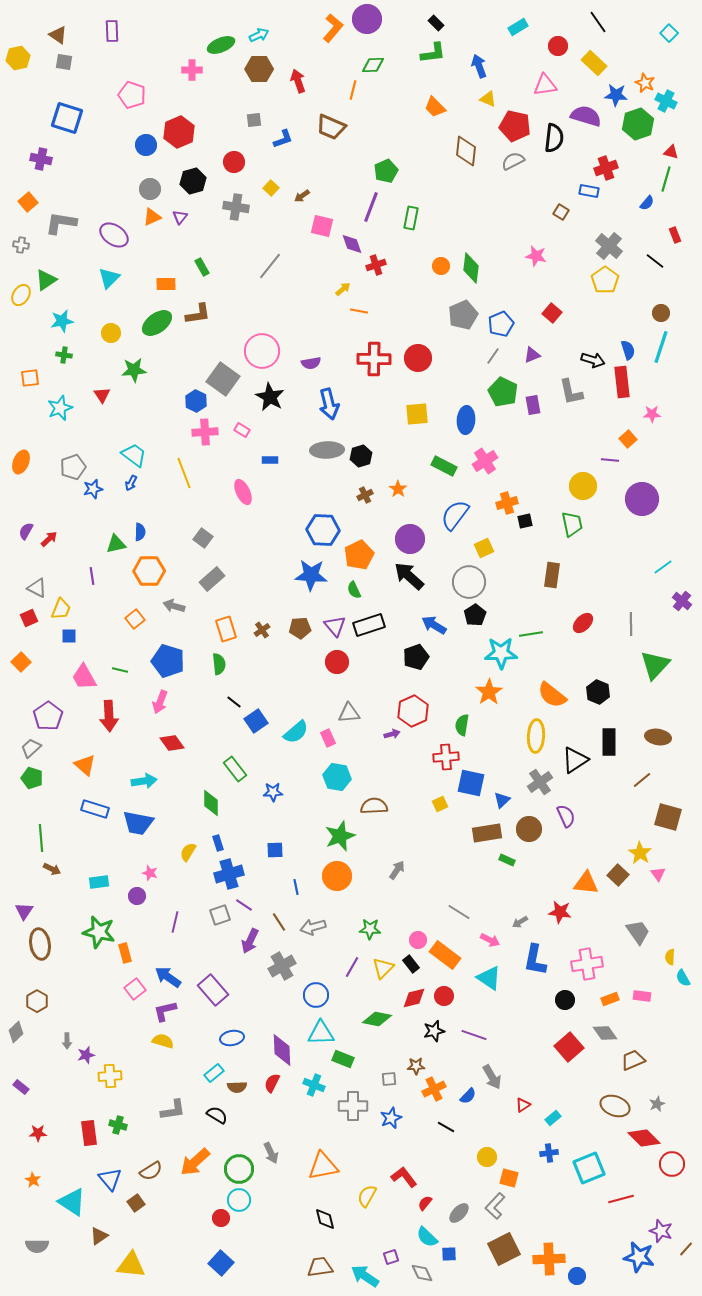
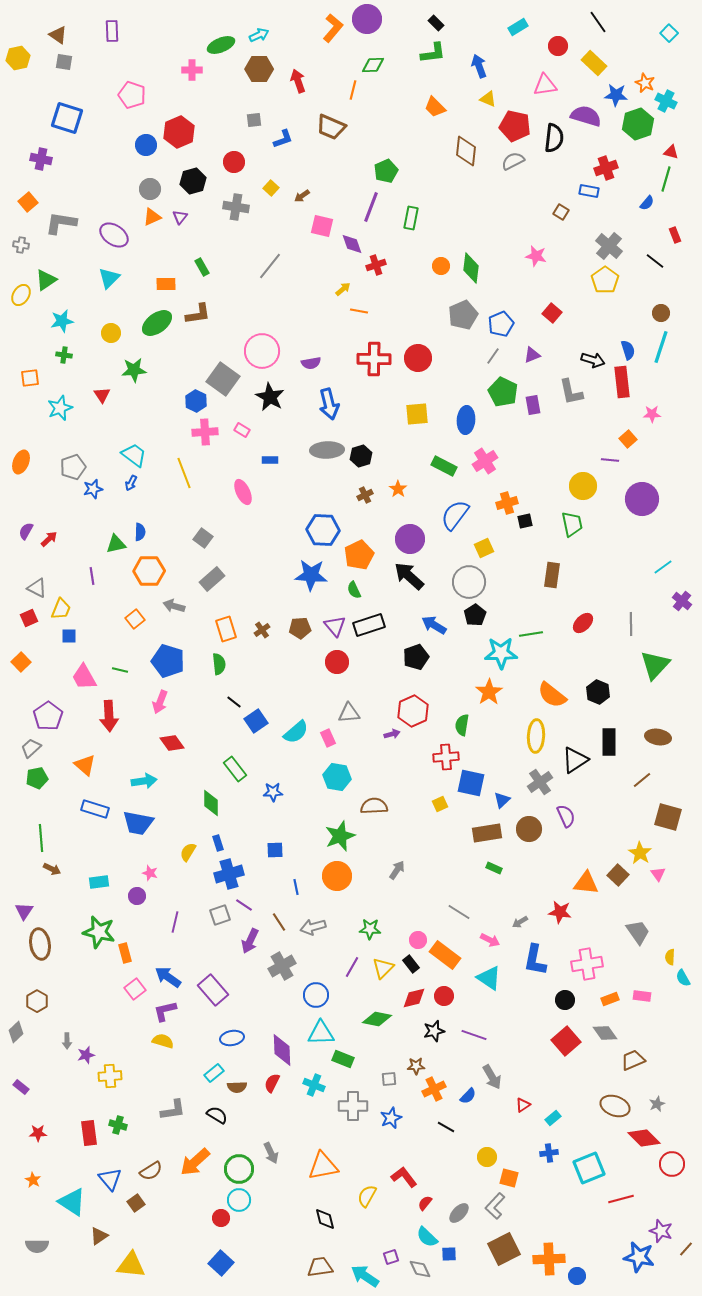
green pentagon at (32, 778): moved 5 px right; rotated 30 degrees counterclockwise
green rectangle at (507, 860): moved 13 px left, 8 px down
red square at (569, 1047): moved 3 px left, 6 px up
gray diamond at (422, 1273): moved 2 px left, 4 px up
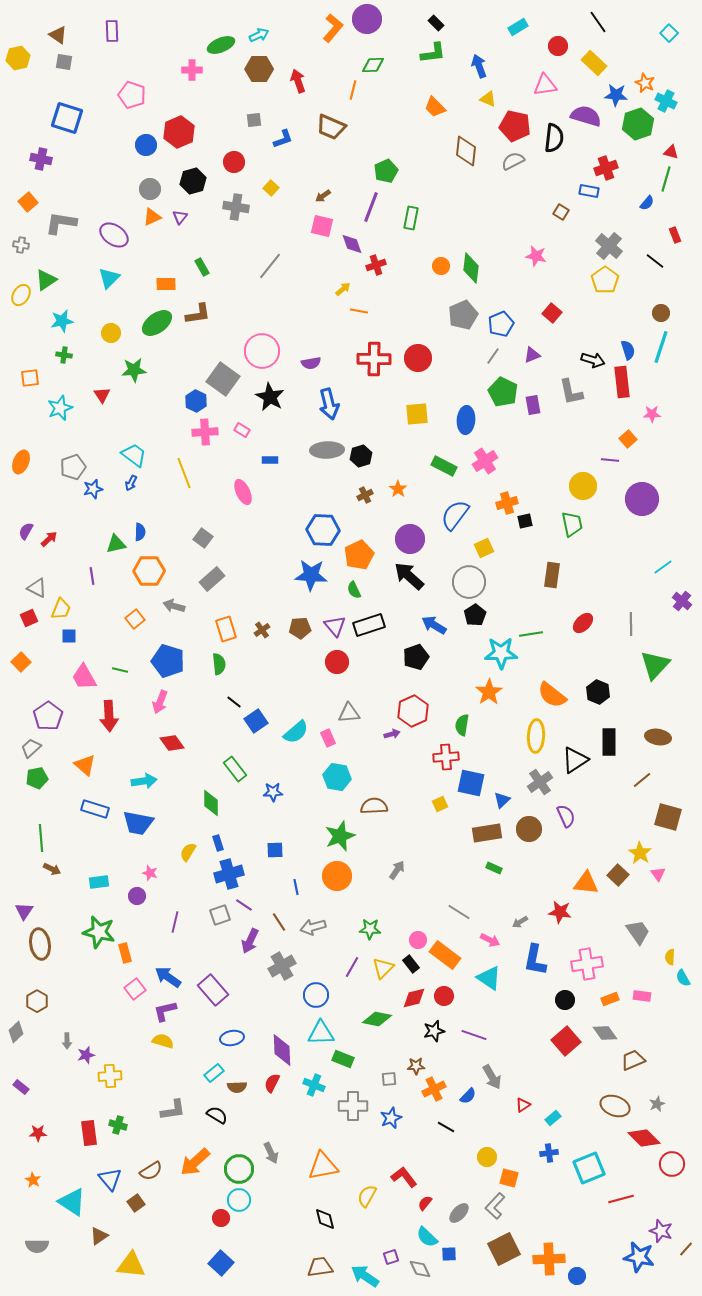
brown arrow at (302, 196): moved 21 px right
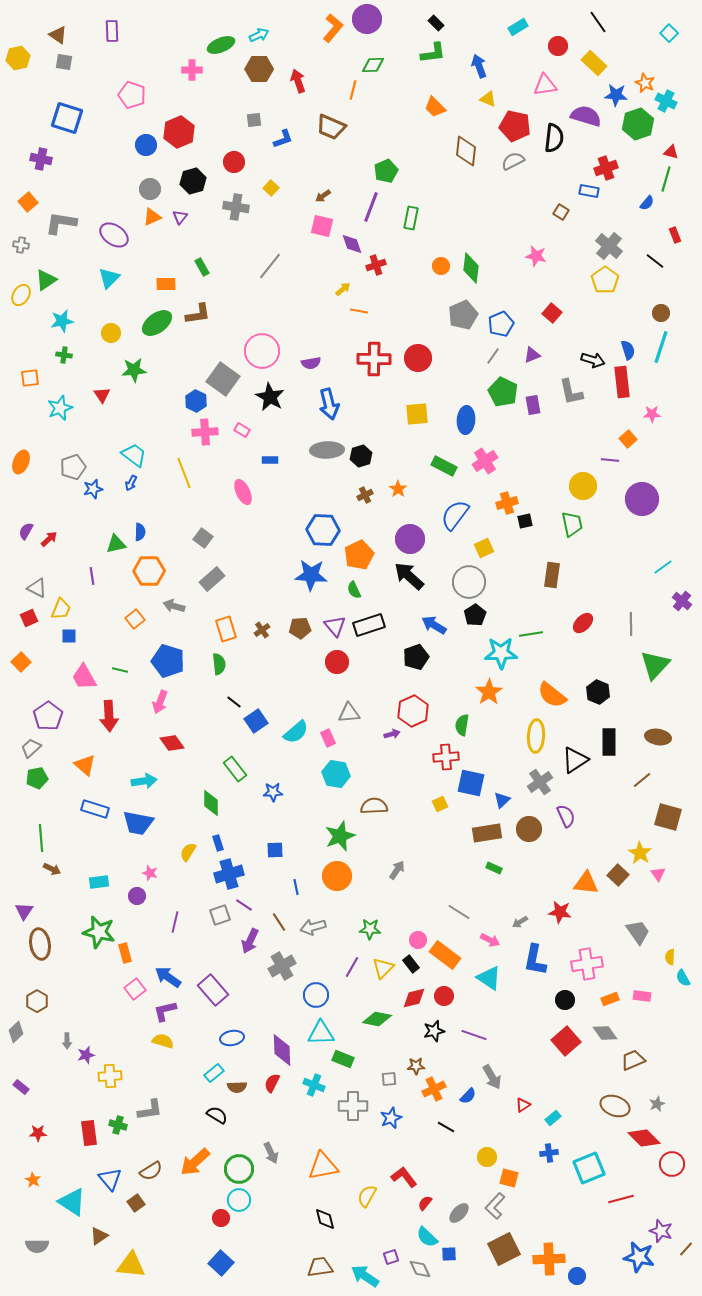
cyan hexagon at (337, 777): moved 1 px left, 3 px up
gray L-shape at (173, 1110): moved 23 px left
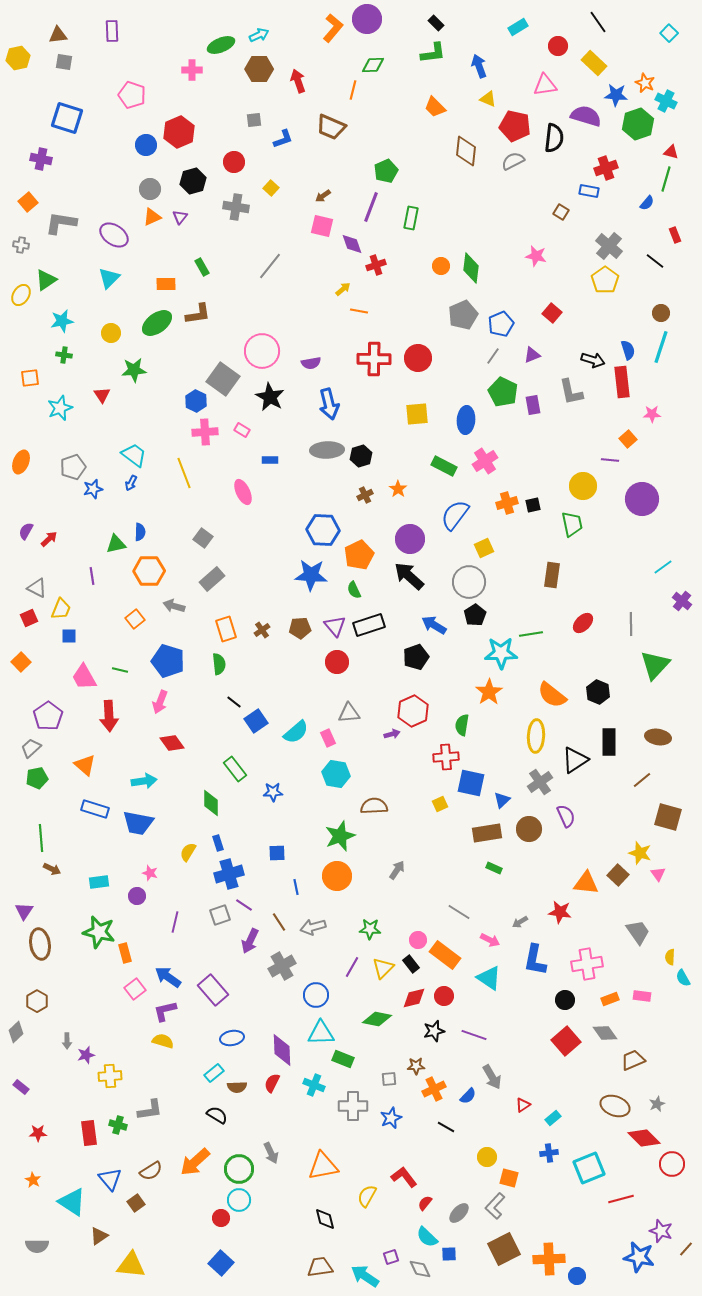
brown triangle at (58, 35): rotated 42 degrees counterclockwise
black square at (525, 521): moved 8 px right, 16 px up
blue square at (275, 850): moved 2 px right, 3 px down
yellow star at (640, 853): rotated 15 degrees counterclockwise
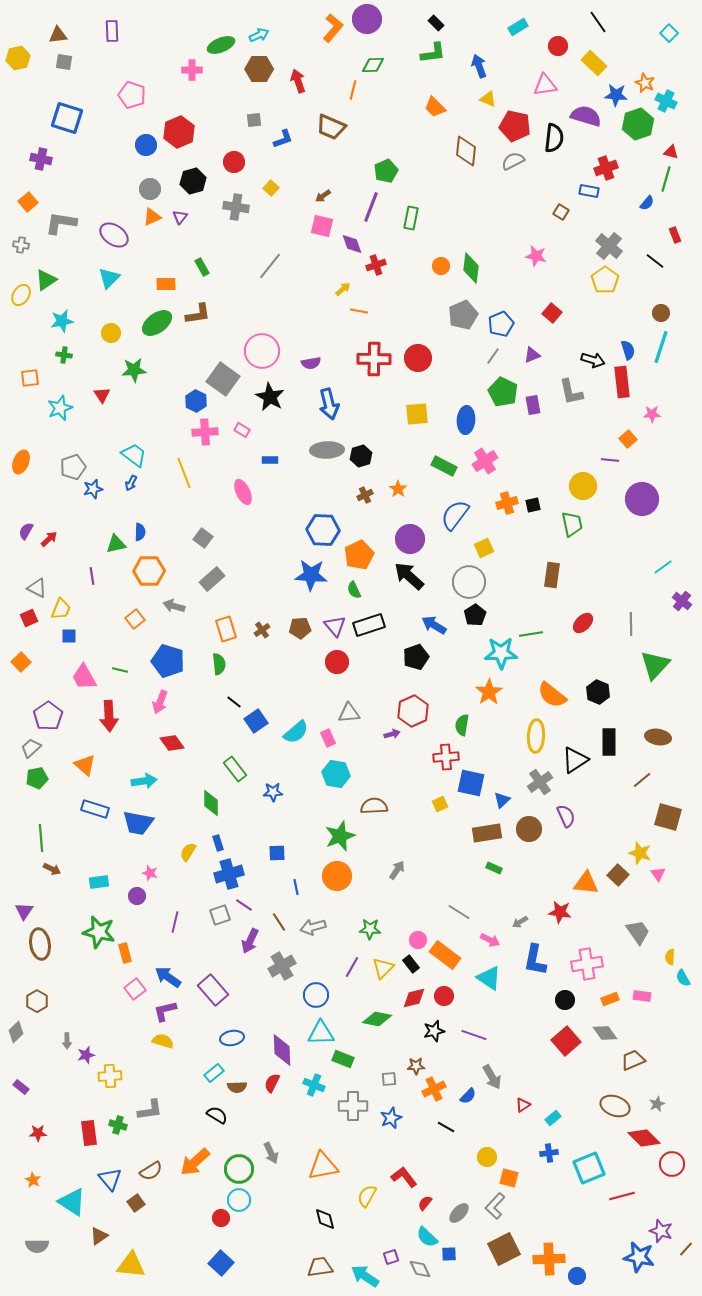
red line at (621, 1199): moved 1 px right, 3 px up
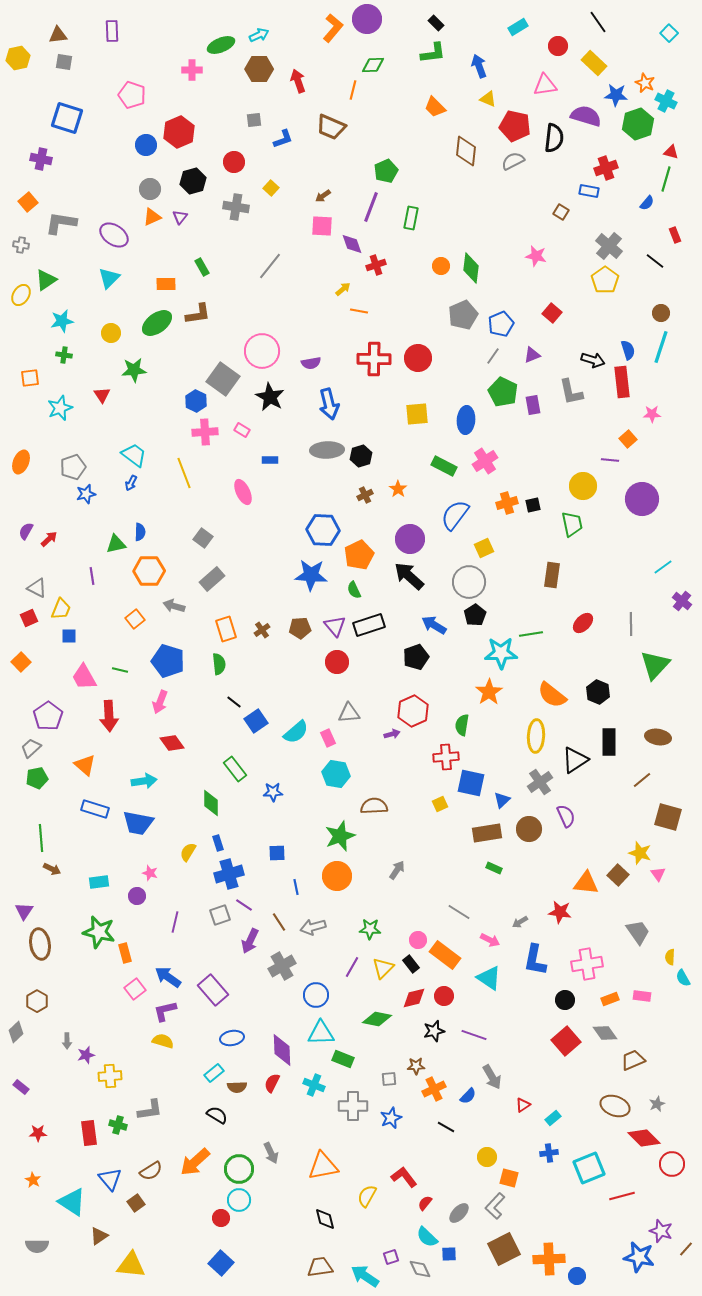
pink square at (322, 226): rotated 10 degrees counterclockwise
blue star at (93, 489): moved 7 px left, 5 px down
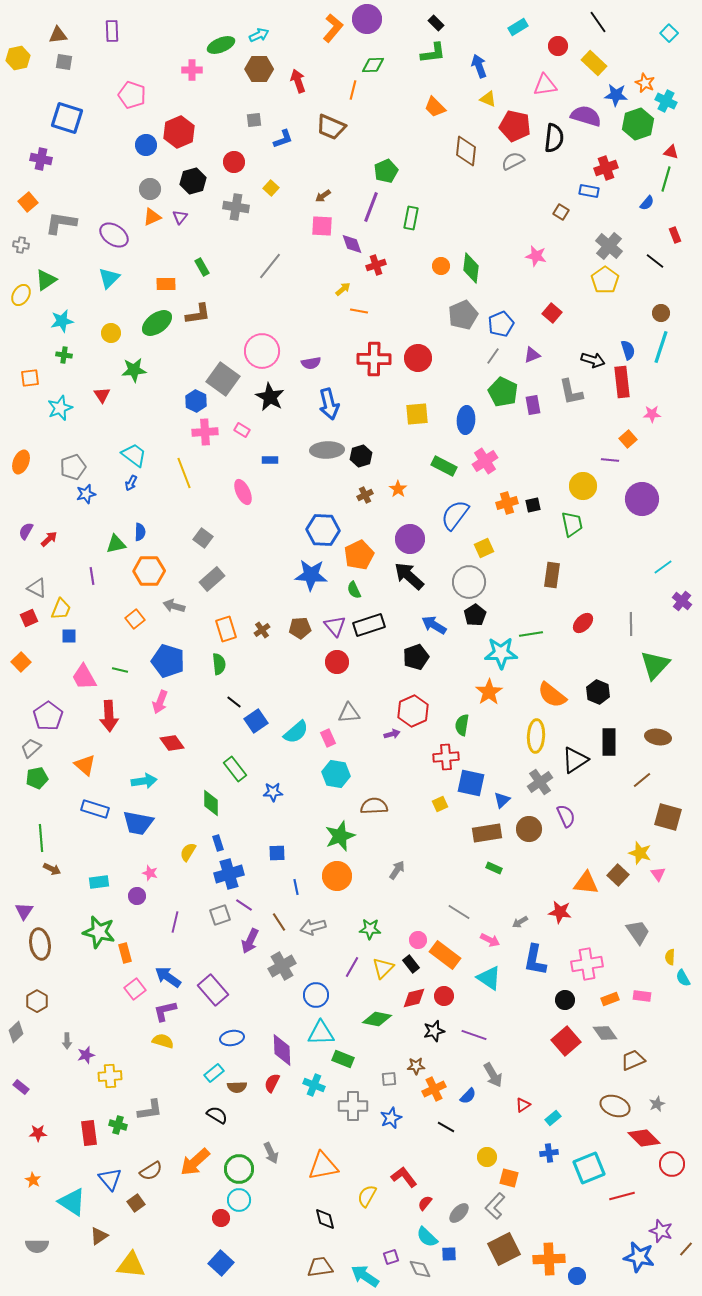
gray arrow at (492, 1077): moved 1 px right, 2 px up
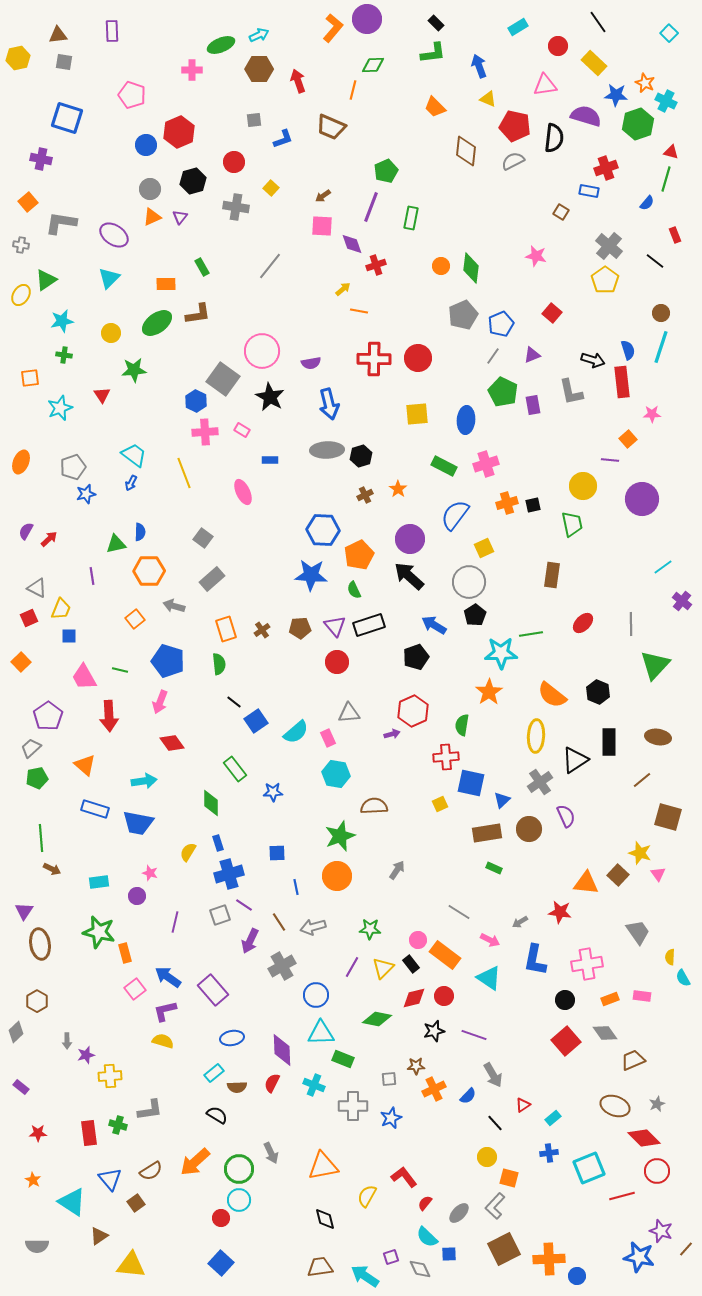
pink cross at (485, 461): moved 1 px right, 3 px down; rotated 15 degrees clockwise
black line at (446, 1127): moved 49 px right, 4 px up; rotated 18 degrees clockwise
red circle at (672, 1164): moved 15 px left, 7 px down
